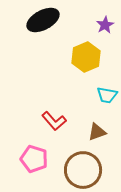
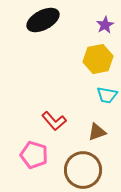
yellow hexagon: moved 12 px right, 2 px down; rotated 12 degrees clockwise
pink pentagon: moved 4 px up
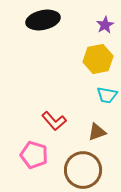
black ellipse: rotated 16 degrees clockwise
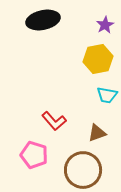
brown triangle: moved 1 px down
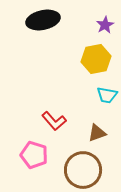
yellow hexagon: moved 2 px left
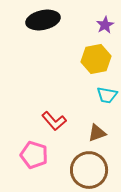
brown circle: moved 6 px right
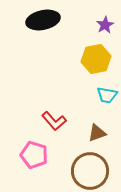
brown circle: moved 1 px right, 1 px down
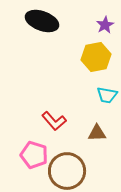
black ellipse: moved 1 px left, 1 px down; rotated 32 degrees clockwise
yellow hexagon: moved 2 px up
brown triangle: rotated 18 degrees clockwise
brown circle: moved 23 px left
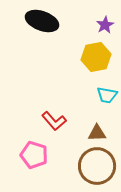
brown circle: moved 30 px right, 5 px up
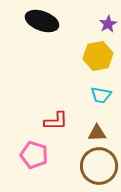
purple star: moved 3 px right, 1 px up
yellow hexagon: moved 2 px right, 1 px up
cyan trapezoid: moved 6 px left
red L-shape: moved 2 px right; rotated 50 degrees counterclockwise
brown circle: moved 2 px right
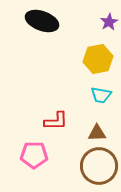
purple star: moved 1 px right, 2 px up
yellow hexagon: moved 3 px down
pink pentagon: rotated 16 degrees counterclockwise
